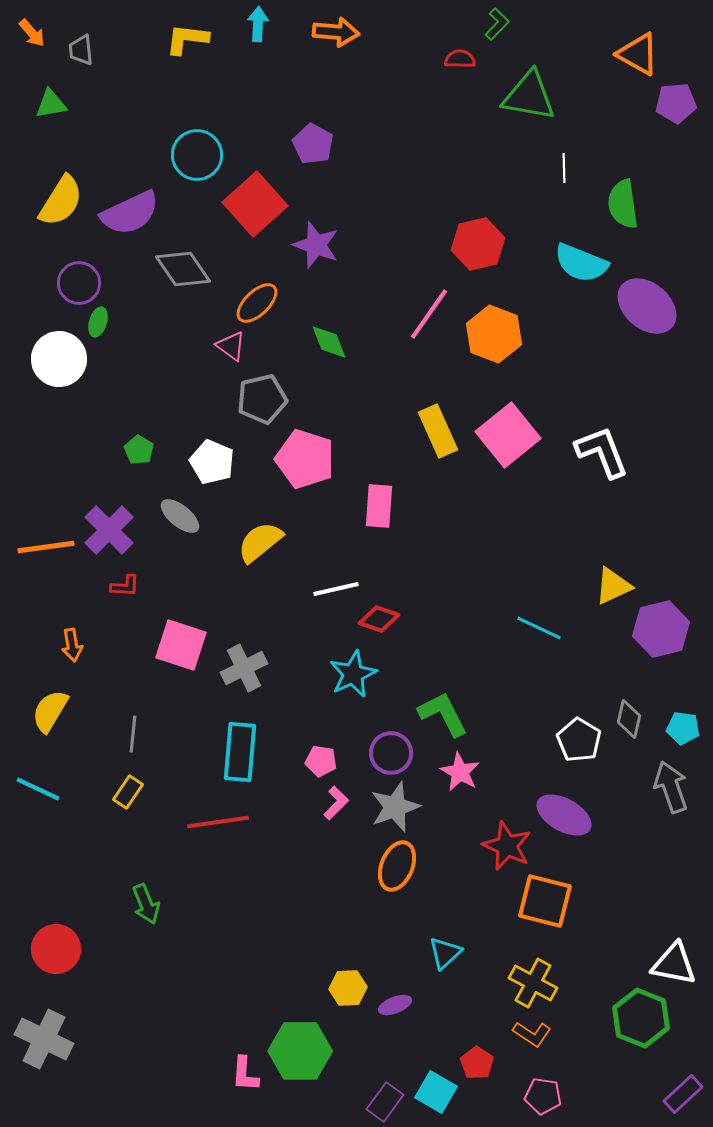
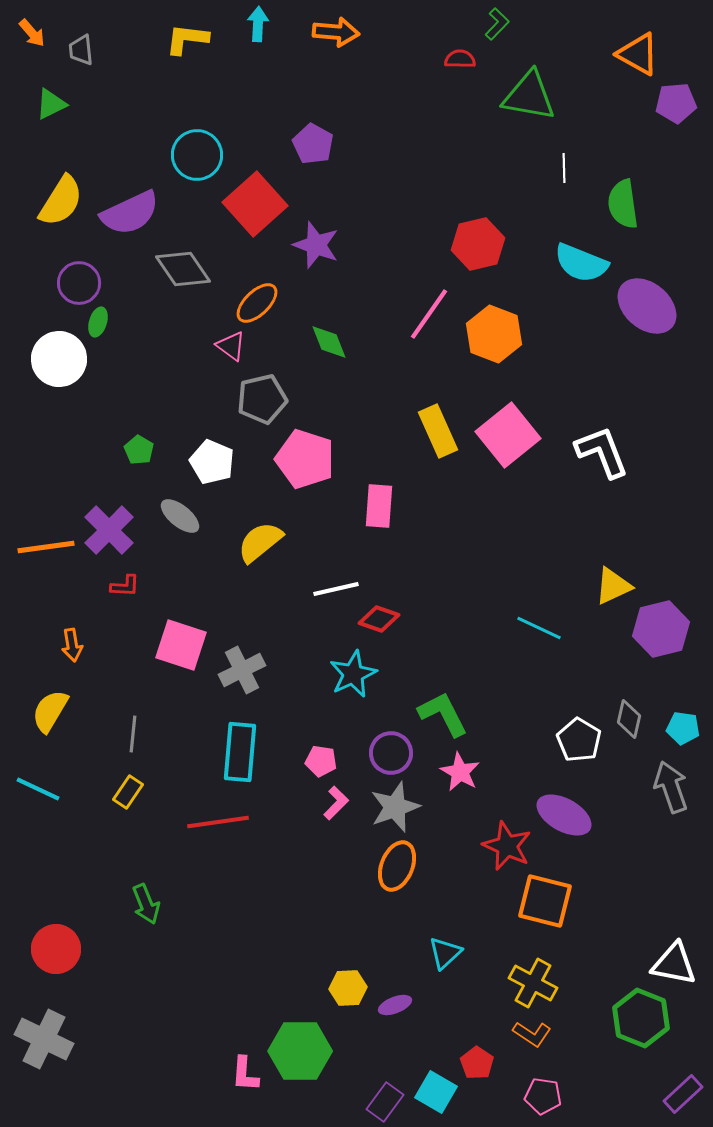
green triangle at (51, 104): rotated 16 degrees counterclockwise
gray cross at (244, 668): moved 2 px left, 2 px down
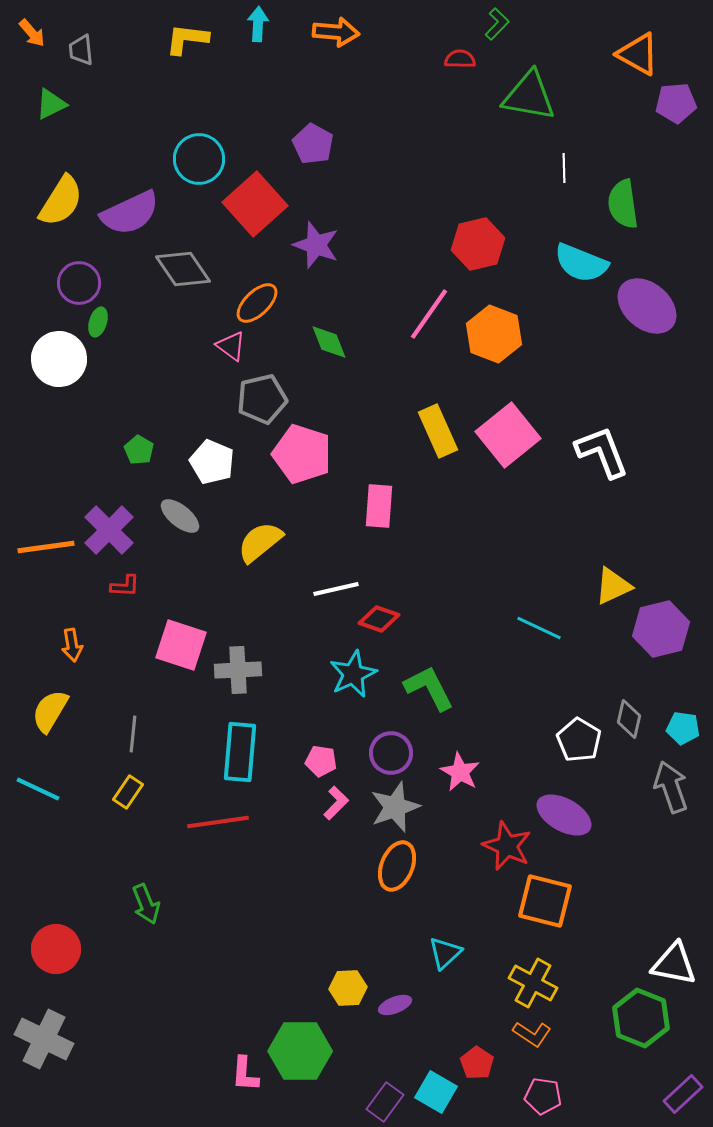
cyan circle at (197, 155): moved 2 px right, 4 px down
pink pentagon at (305, 459): moved 3 px left, 5 px up
gray cross at (242, 670): moved 4 px left; rotated 24 degrees clockwise
green L-shape at (443, 714): moved 14 px left, 26 px up
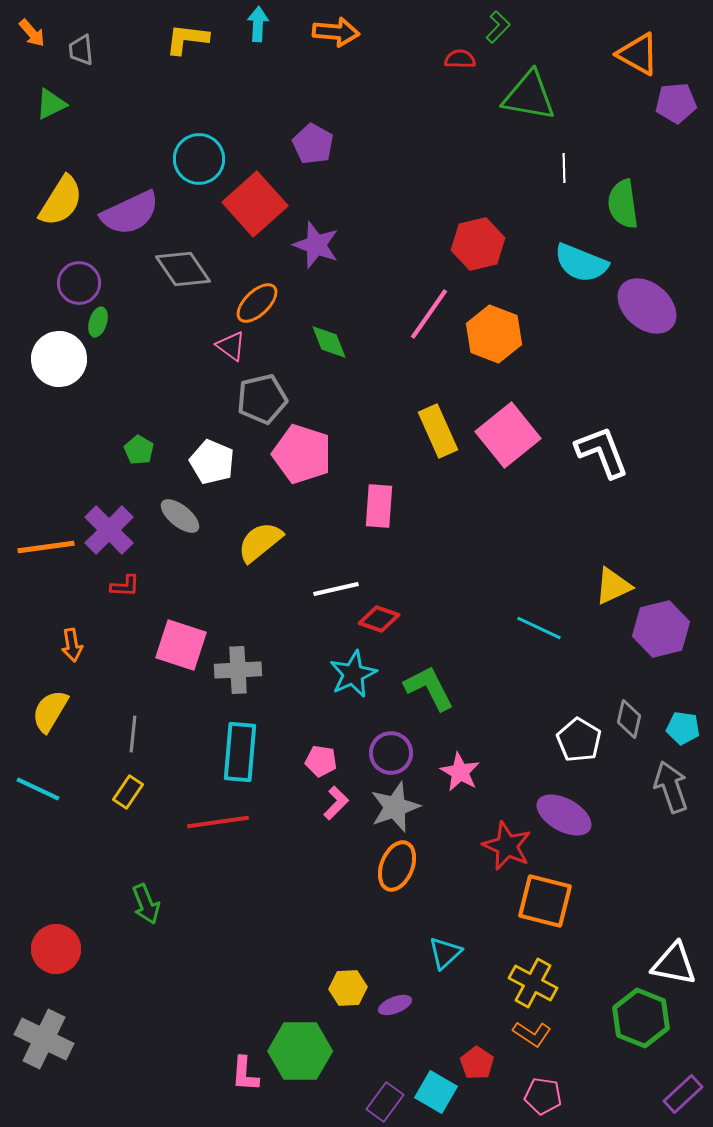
green L-shape at (497, 24): moved 1 px right, 3 px down
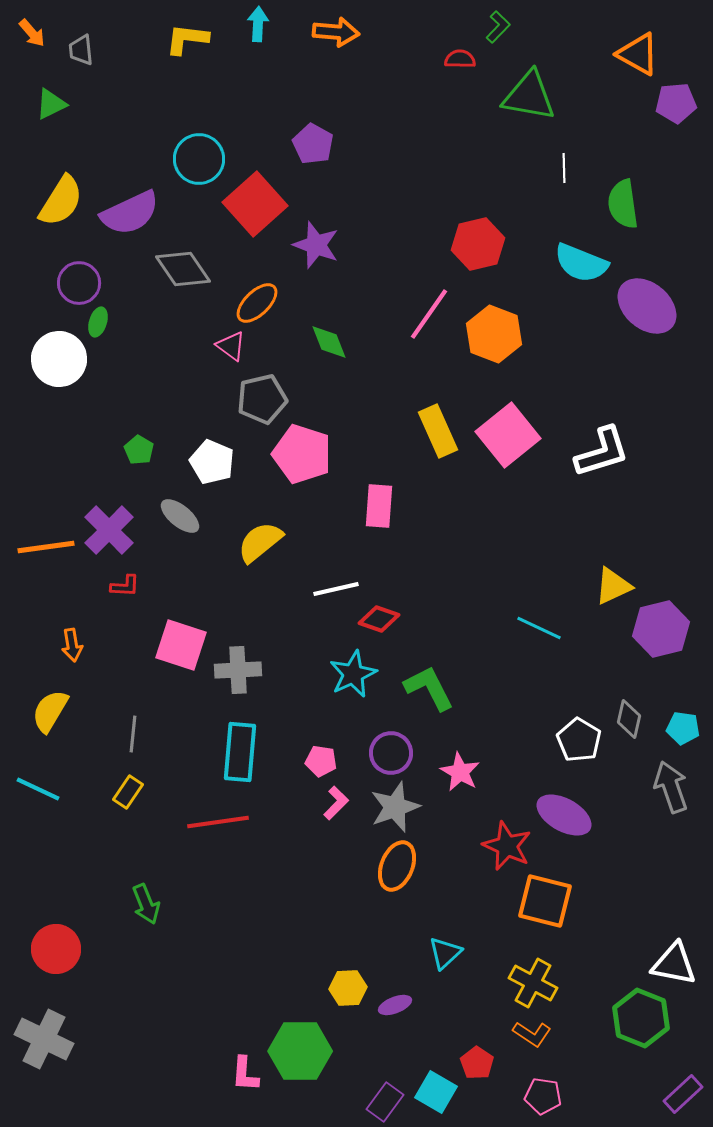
white L-shape at (602, 452): rotated 94 degrees clockwise
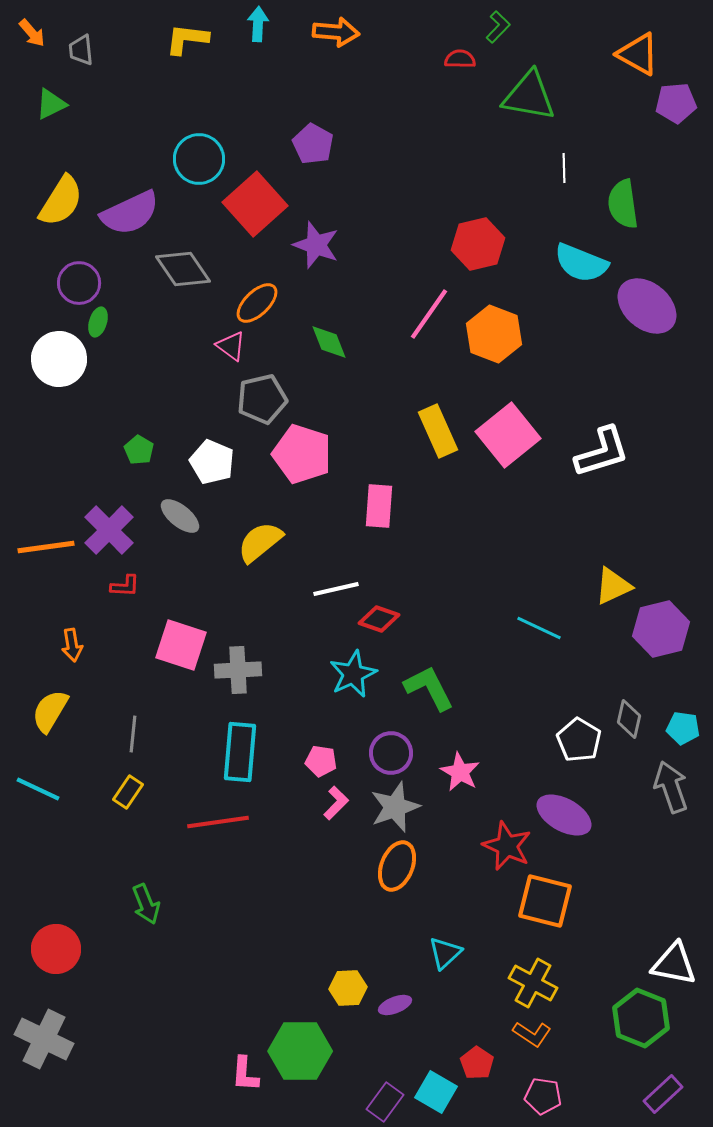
purple rectangle at (683, 1094): moved 20 px left
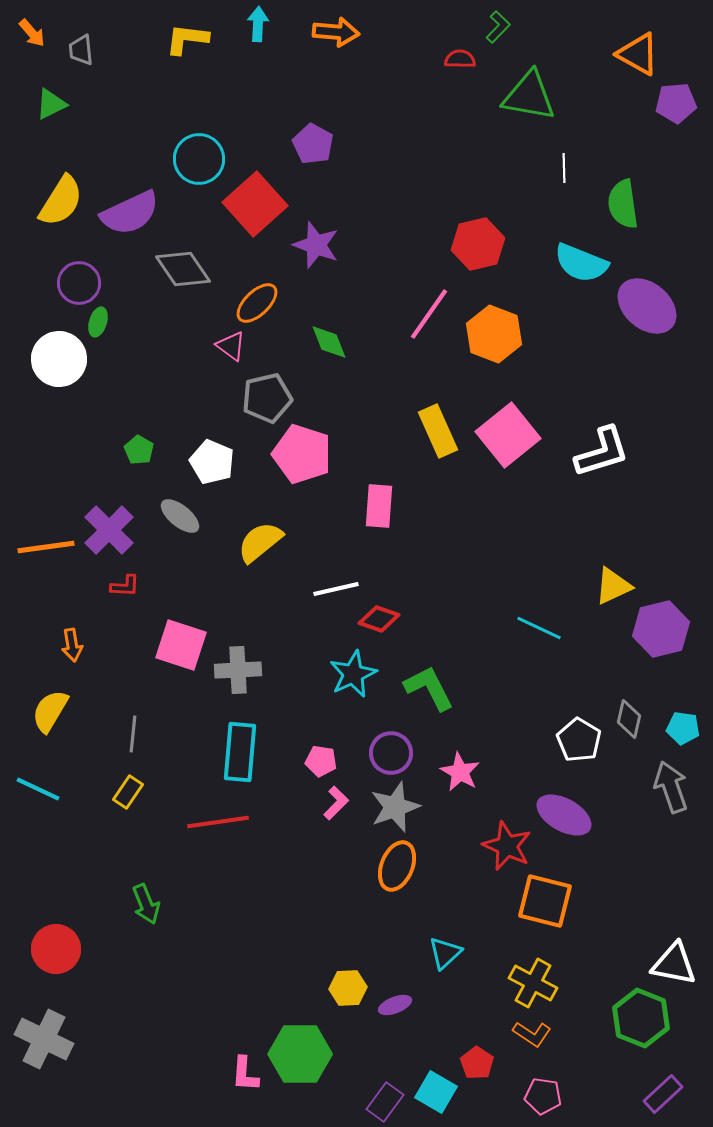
gray pentagon at (262, 399): moved 5 px right, 1 px up
green hexagon at (300, 1051): moved 3 px down
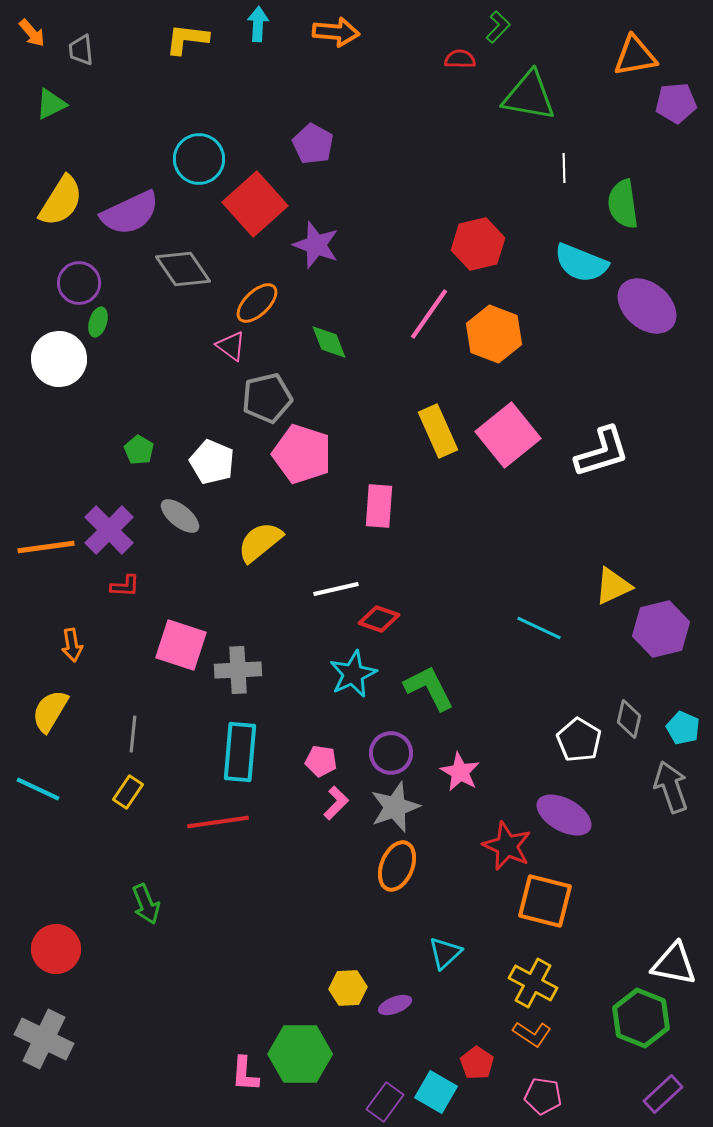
orange triangle at (638, 54): moved 3 px left, 2 px down; rotated 39 degrees counterclockwise
cyan pentagon at (683, 728): rotated 16 degrees clockwise
